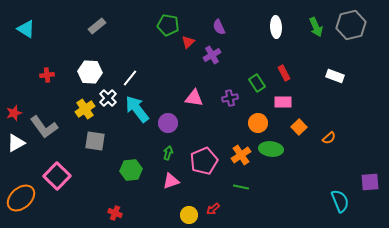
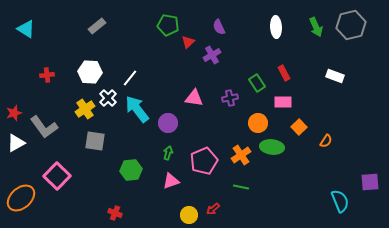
orange semicircle at (329, 138): moved 3 px left, 3 px down; rotated 16 degrees counterclockwise
green ellipse at (271, 149): moved 1 px right, 2 px up
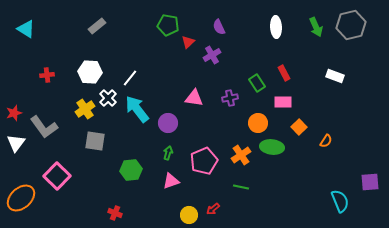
white triangle at (16, 143): rotated 24 degrees counterclockwise
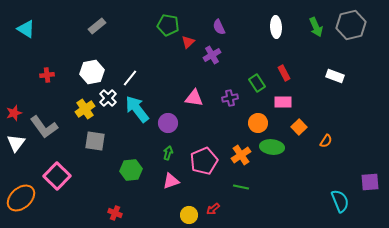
white hexagon at (90, 72): moved 2 px right; rotated 15 degrees counterclockwise
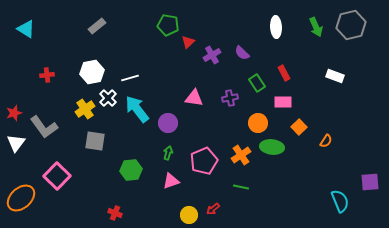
purple semicircle at (219, 27): moved 23 px right, 26 px down; rotated 21 degrees counterclockwise
white line at (130, 78): rotated 36 degrees clockwise
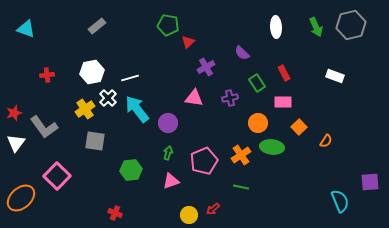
cyan triangle at (26, 29): rotated 12 degrees counterclockwise
purple cross at (212, 55): moved 6 px left, 12 px down
